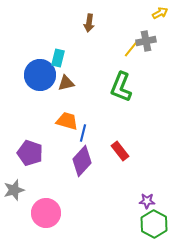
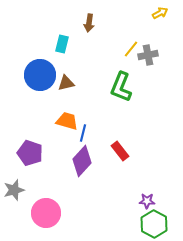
gray cross: moved 2 px right, 14 px down
cyan rectangle: moved 4 px right, 14 px up
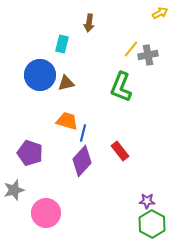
green hexagon: moved 2 px left
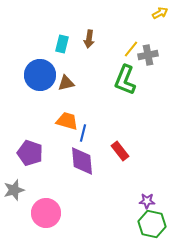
brown arrow: moved 16 px down
green L-shape: moved 4 px right, 7 px up
purple diamond: rotated 48 degrees counterclockwise
green hexagon: rotated 16 degrees counterclockwise
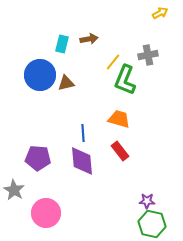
brown arrow: rotated 108 degrees counterclockwise
yellow line: moved 18 px left, 13 px down
orange trapezoid: moved 52 px right, 2 px up
blue line: rotated 18 degrees counterclockwise
purple pentagon: moved 8 px right, 5 px down; rotated 15 degrees counterclockwise
gray star: rotated 25 degrees counterclockwise
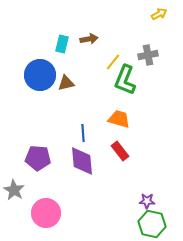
yellow arrow: moved 1 px left, 1 px down
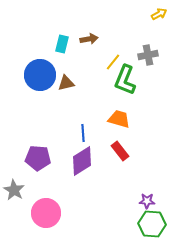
purple diamond: rotated 64 degrees clockwise
green hexagon: rotated 8 degrees counterclockwise
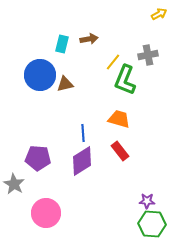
brown triangle: moved 1 px left, 1 px down
gray star: moved 6 px up
